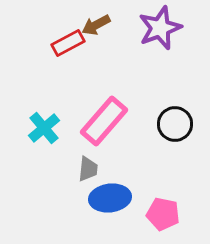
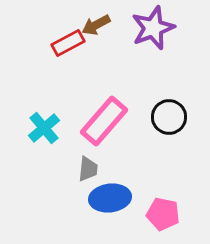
purple star: moved 7 px left
black circle: moved 6 px left, 7 px up
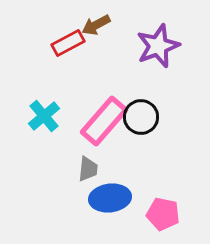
purple star: moved 5 px right, 18 px down
black circle: moved 28 px left
cyan cross: moved 12 px up
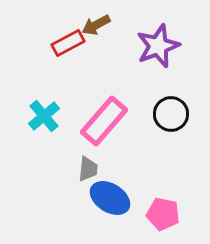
black circle: moved 30 px right, 3 px up
blue ellipse: rotated 39 degrees clockwise
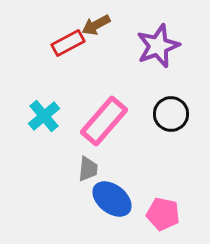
blue ellipse: moved 2 px right, 1 px down; rotated 6 degrees clockwise
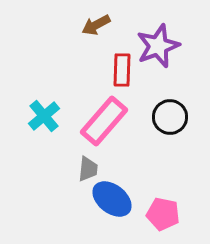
red rectangle: moved 54 px right, 27 px down; rotated 60 degrees counterclockwise
black circle: moved 1 px left, 3 px down
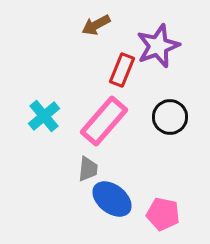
red rectangle: rotated 20 degrees clockwise
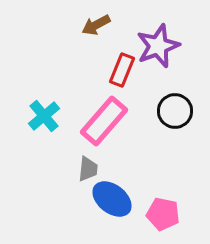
black circle: moved 5 px right, 6 px up
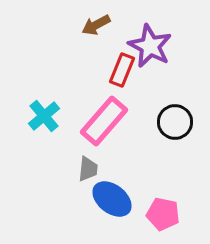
purple star: moved 8 px left; rotated 24 degrees counterclockwise
black circle: moved 11 px down
